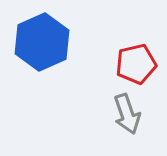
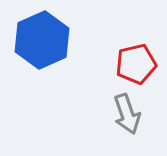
blue hexagon: moved 2 px up
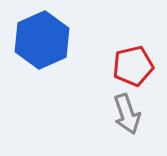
red pentagon: moved 3 px left, 2 px down
